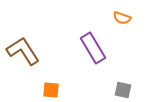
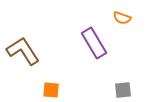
purple rectangle: moved 1 px right, 5 px up
gray square: rotated 18 degrees counterclockwise
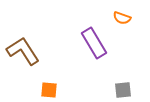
orange square: moved 2 px left
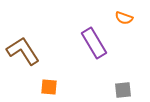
orange semicircle: moved 2 px right
orange square: moved 3 px up
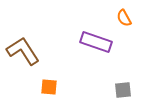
orange semicircle: rotated 42 degrees clockwise
purple rectangle: moved 2 px right, 1 px up; rotated 40 degrees counterclockwise
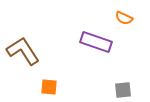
orange semicircle: rotated 36 degrees counterclockwise
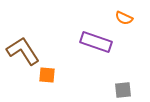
orange square: moved 2 px left, 12 px up
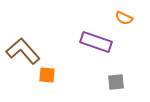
brown L-shape: rotated 8 degrees counterclockwise
gray square: moved 7 px left, 8 px up
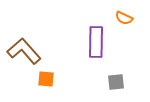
purple rectangle: rotated 72 degrees clockwise
brown L-shape: moved 1 px right
orange square: moved 1 px left, 4 px down
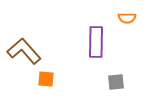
orange semicircle: moved 3 px right; rotated 24 degrees counterclockwise
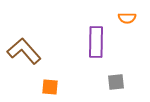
orange square: moved 4 px right, 8 px down
